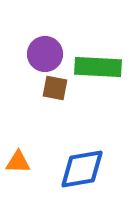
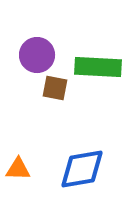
purple circle: moved 8 px left, 1 px down
orange triangle: moved 7 px down
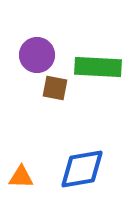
orange triangle: moved 3 px right, 8 px down
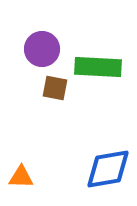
purple circle: moved 5 px right, 6 px up
blue diamond: moved 26 px right
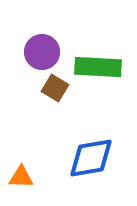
purple circle: moved 3 px down
brown square: rotated 20 degrees clockwise
blue diamond: moved 17 px left, 11 px up
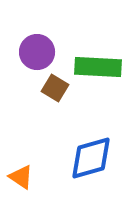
purple circle: moved 5 px left
blue diamond: rotated 6 degrees counterclockwise
orange triangle: rotated 32 degrees clockwise
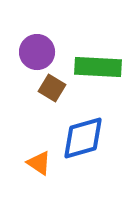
brown square: moved 3 px left
blue diamond: moved 8 px left, 20 px up
orange triangle: moved 18 px right, 14 px up
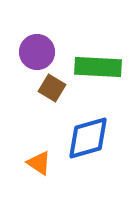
blue diamond: moved 5 px right
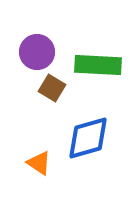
green rectangle: moved 2 px up
